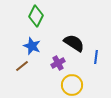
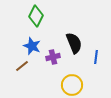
black semicircle: rotated 35 degrees clockwise
purple cross: moved 5 px left, 6 px up; rotated 16 degrees clockwise
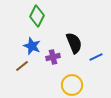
green diamond: moved 1 px right
blue line: rotated 56 degrees clockwise
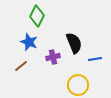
blue star: moved 3 px left, 4 px up
blue line: moved 1 px left, 2 px down; rotated 16 degrees clockwise
brown line: moved 1 px left
yellow circle: moved 6 px right
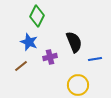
black semicircle: moved 1 px up
purple cross: moved 3 px left
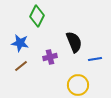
blue star: moved 9 px left, 1 px down; rotated 12 degrees counterclockwise
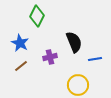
blue star: rotated 18 degrees clockwise
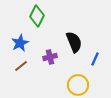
blue star: rotated 18 degrees clockwise
blue line: rotated 56 degrees counterclockwise
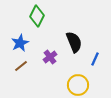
purple cross: rotated 24 degrees counterclockwise
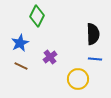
black semicircle: moved 19 px right, 8 px up; rotated 20 degrees clockwise
blue line: rotated 72 degrees clockwise
brown line: rotated 64 degrees clockwise
yellow circle: moved 6 px up
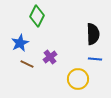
brown line: moved 6 px right, 2 px up
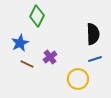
blue line: rotated 24 degrees counterclockwise
